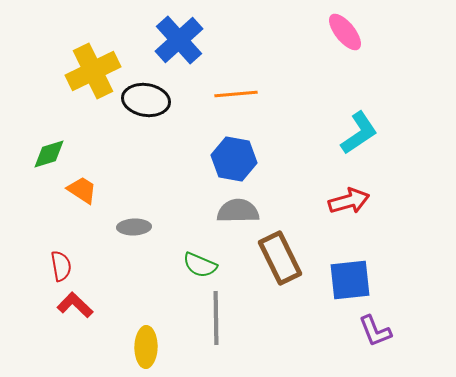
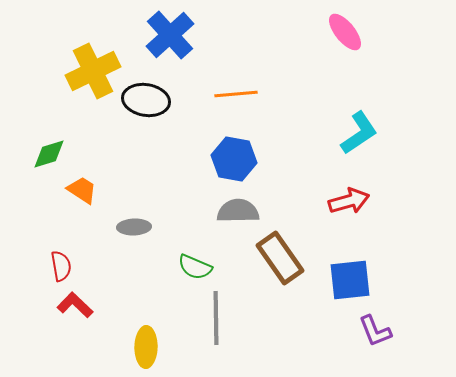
blue cross: moved 9 px left, 5 px up
brown rectangle: rotated 9 degrees counterclockwise
green semicircle: moved 5 px left, 2 px down
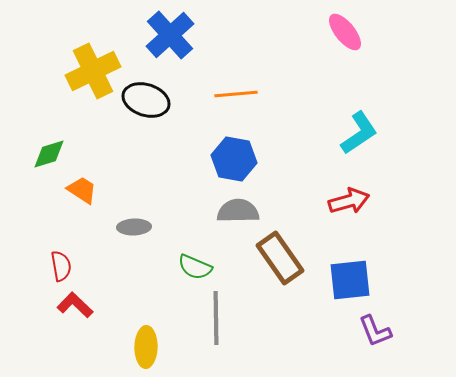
black ellipse: rotated 9 degrees clockwise
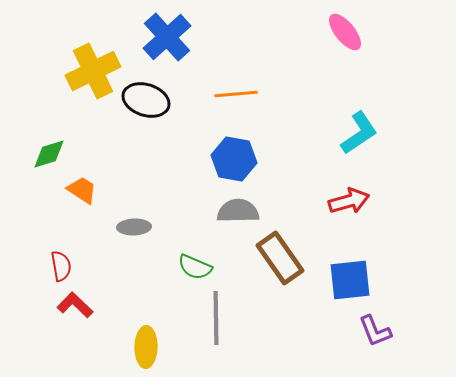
blue cross: moved 3 px left, 2 px down
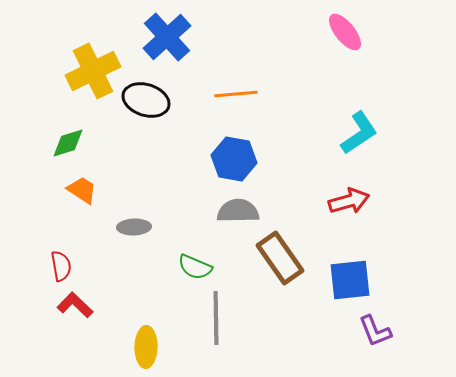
green diamond: moved 19 px right, 11 px up
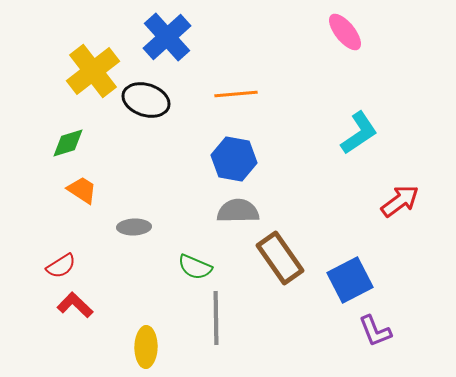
yellow cross: rotated 12 degrees counterclockwise
red arrow: moved 51 px right; rotated 21 degrees counterclockwise
red semicircle: rotated 68 degrees clockwise
blue square: rotated 21 degrees counterclockwise
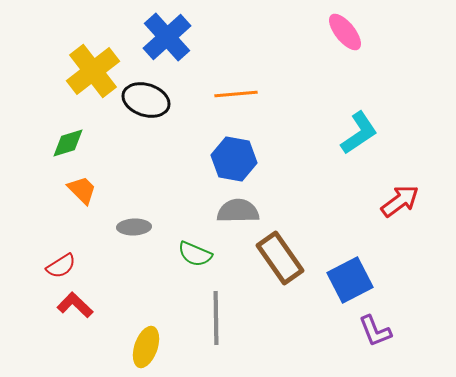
orange trapezoid: rotated 12 degrees clockwise
green semicircle: moved 13 px up
yellow ellipse: rotated 18 degrees clockwise
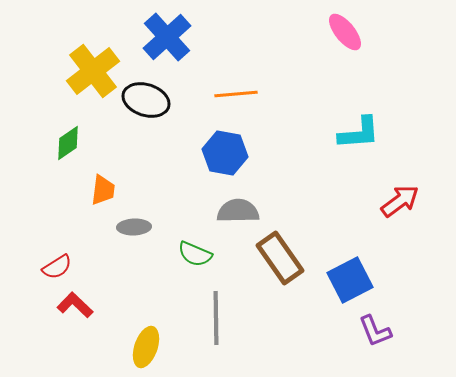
cyan L-shape: rotated 30 degrees clockwise
green diamond: rotated 18 degrees counterclockwise
blue hexagon: moved 9 px left, 6 px up
orange trapezoid: moved 21 px right; rotated 52 degrees clockwise
red semicircle: moved 4 px left, 1 px down
